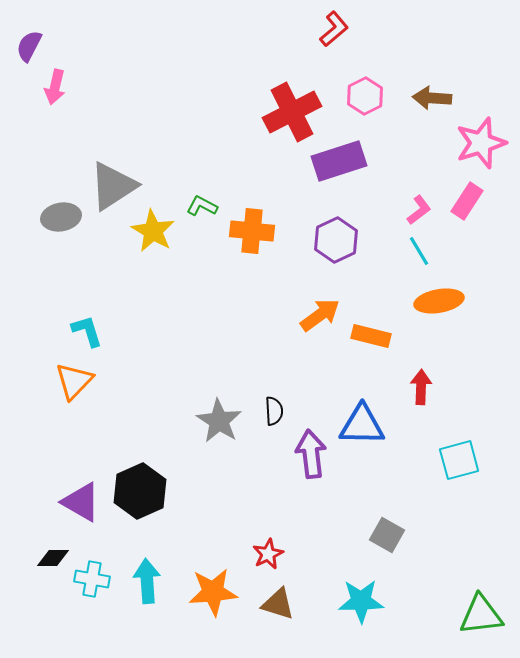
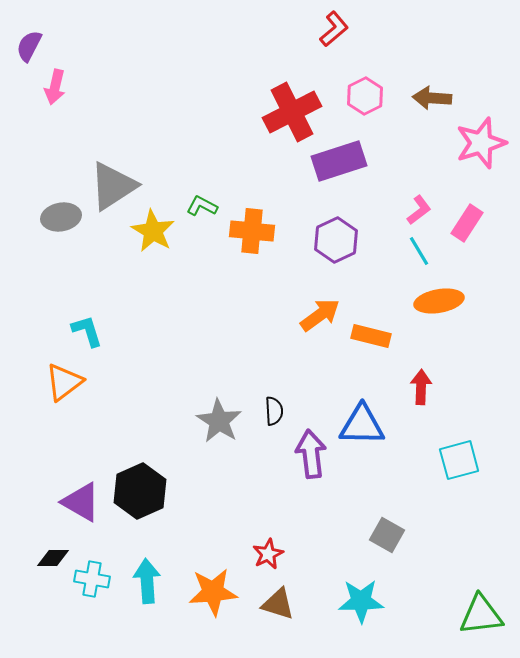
pink rectangle: moved 22 px down
orange triangle: moved 10 px left, 1 px down; rotated 9 degrees clockwise
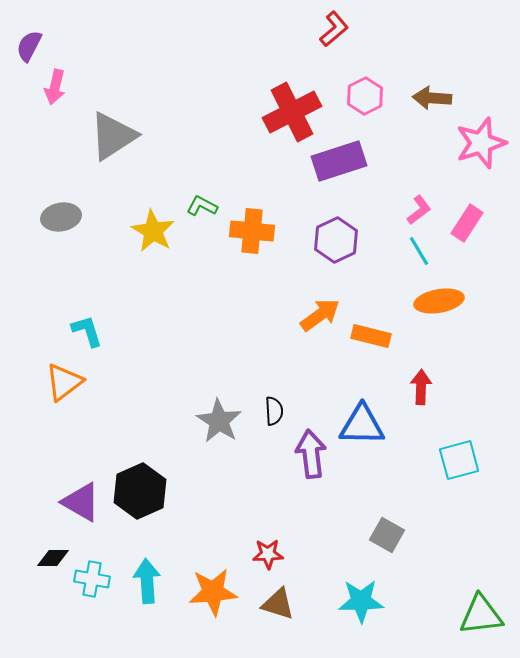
gray triangle: moved 50 px up
red star: rotated 24 degrees clockwise
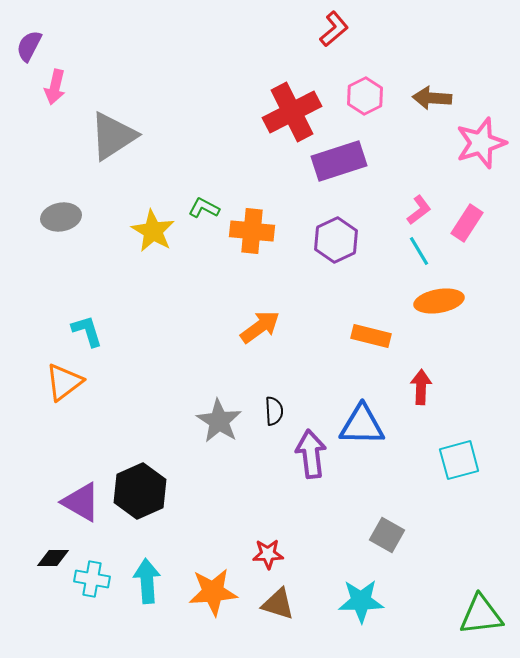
green L-shape: moved 2 px right, 2 px down
orange arrow: moved 60 px left, 12 px down
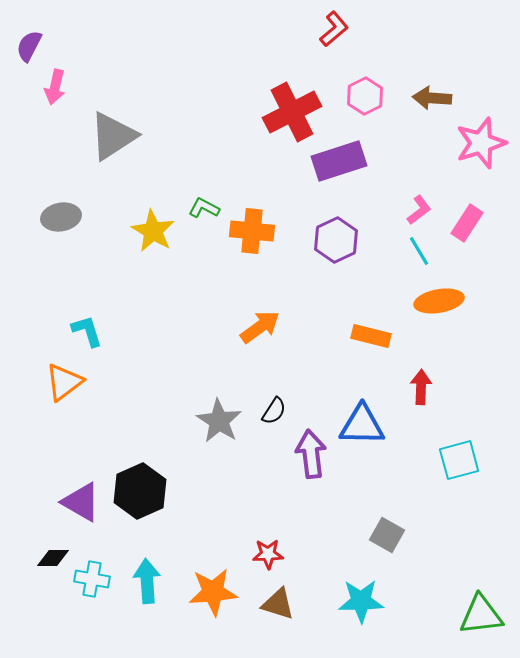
black semicircle: rotated 36 degrees clockwise
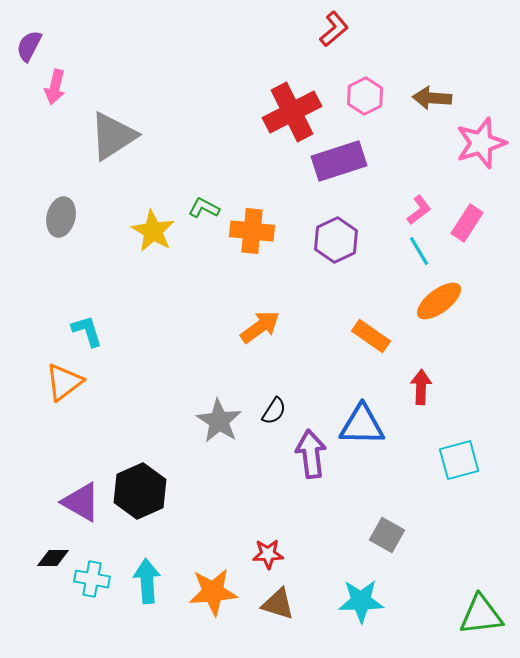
gray ellipse: rotated 66 degrees counterclockwise
orange ellipse: rotated 27 degrees counterclockwise
orange rectangle: rotated 21 degrees clockwise
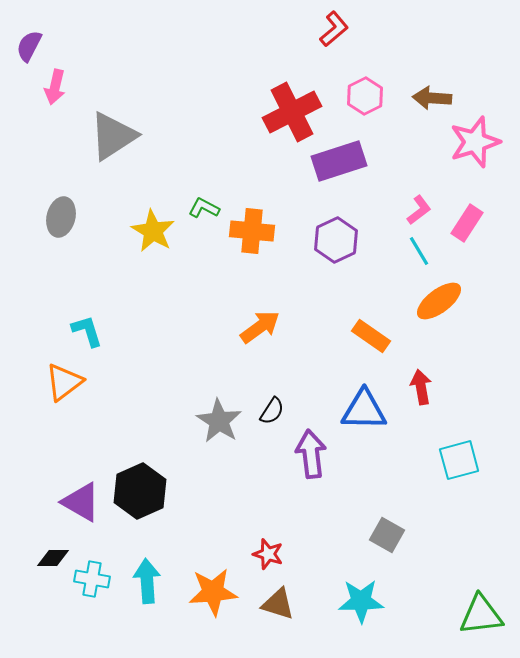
pink star: moved 6 px left, 1 px up
red arrow: rotated 12 degrees counterclockwise
black semicircle: moved 2 px left
blue triangle: moved 2 px right, 15 px up
red star: rotated 20 degrees clockwise
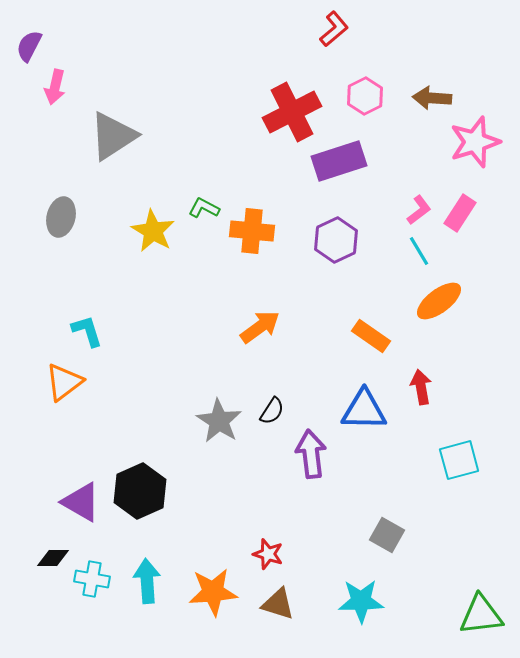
pink rectangle: moved 7 px left, 10 px up
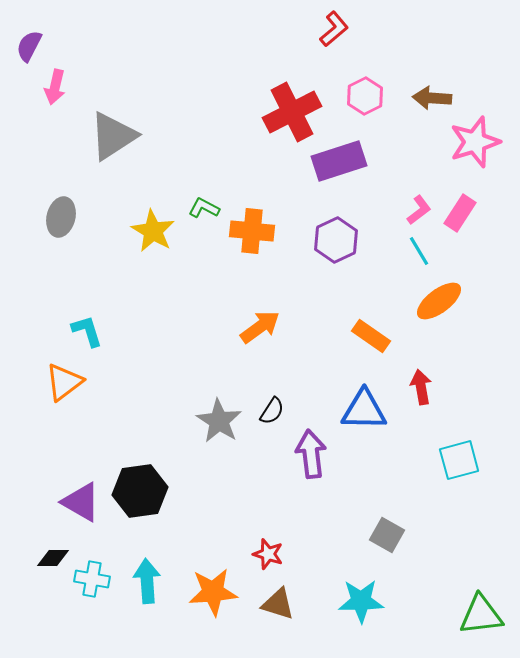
black hexagon: rotated 16 degrees clockwise
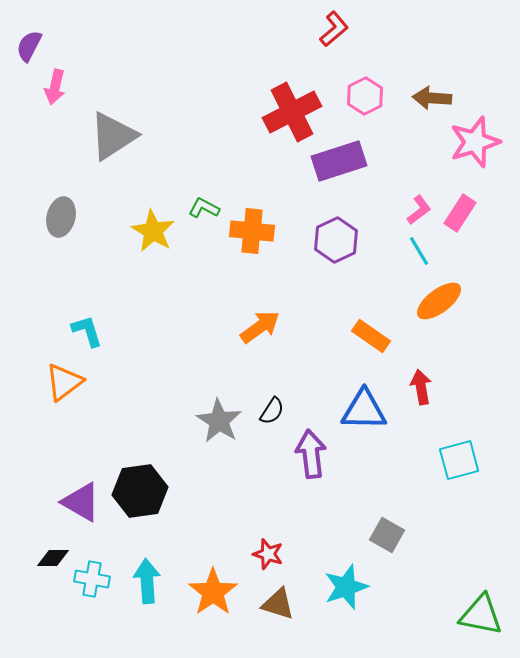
orange star: rotated 30 degrees counterclockwise
cyan star: moved 15 px left, 14 px up; rotated 18 degrees counterclockwise
green triangle: rotated 18 degrees clockwise
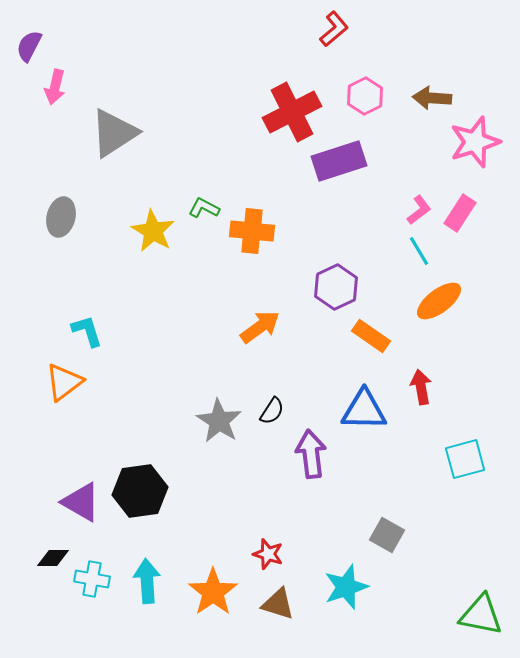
gray triangle: moved 1 px right, 3 px up
purple hexagon: moved 47 px down
cyan square: moved 6 px right, 1 px up
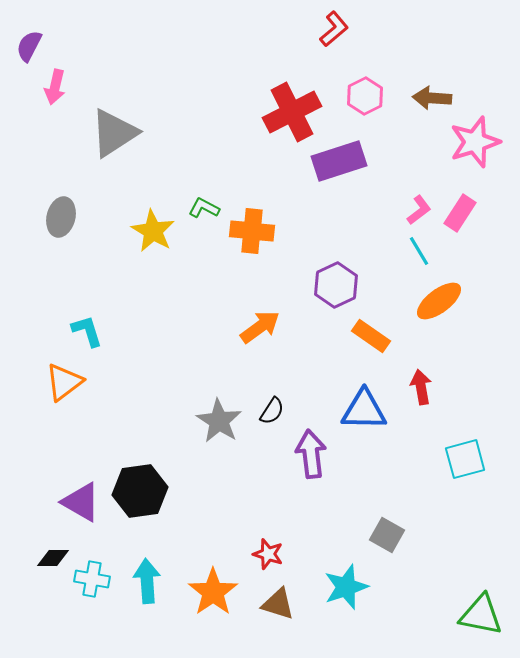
purple hexagon: moved 2 px up
